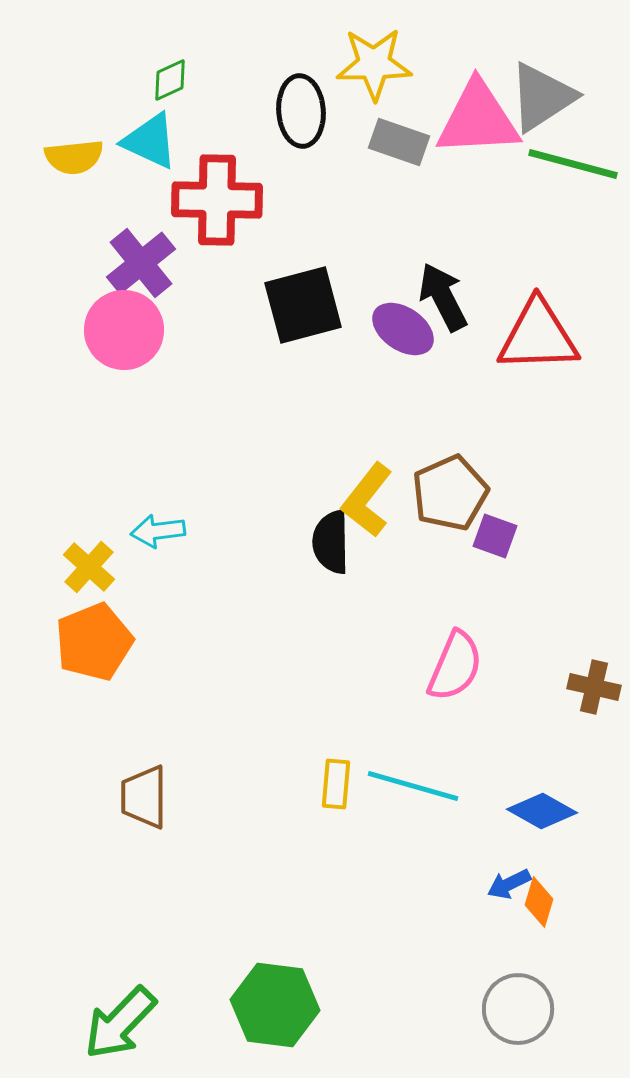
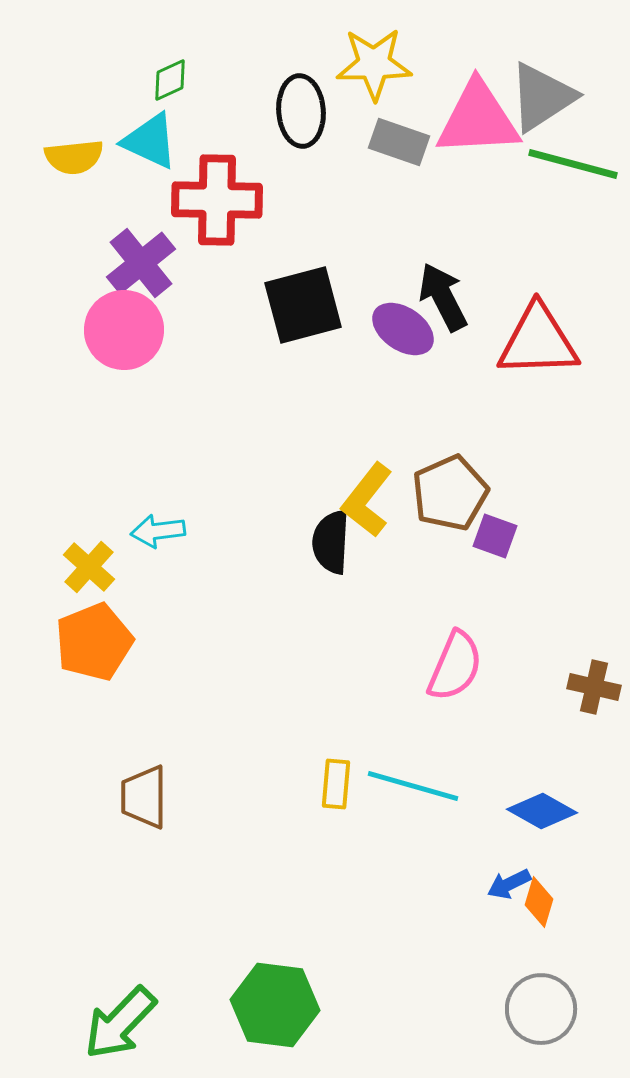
red triangle: moved 5 px down
black semicircle: rotated 4 degrees clockwise
gray circle: moved 23 px right
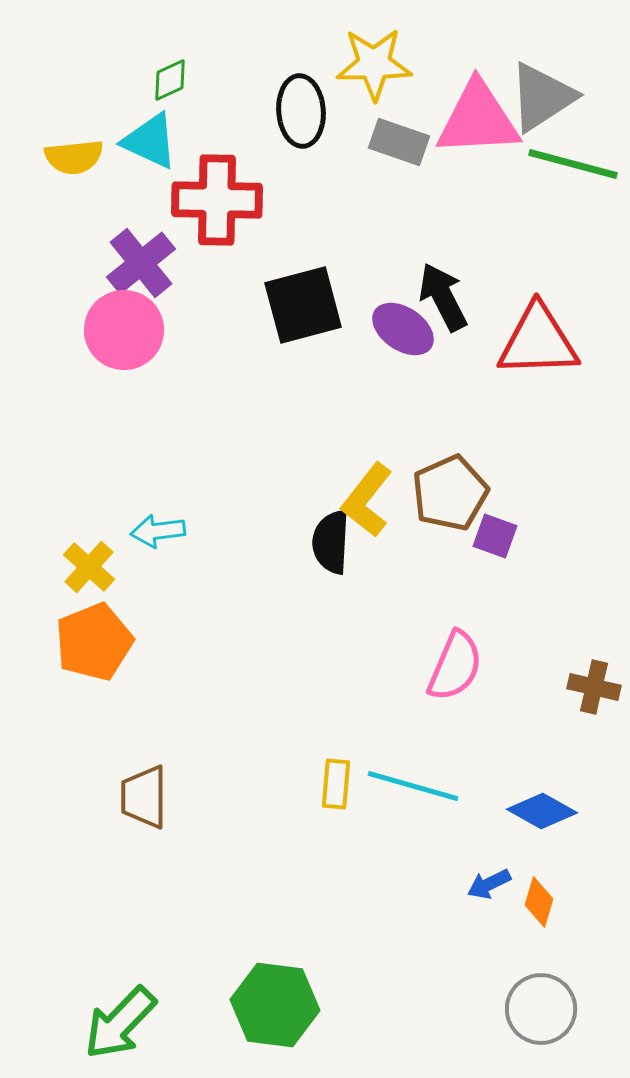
blue arrow: moved 20 px left
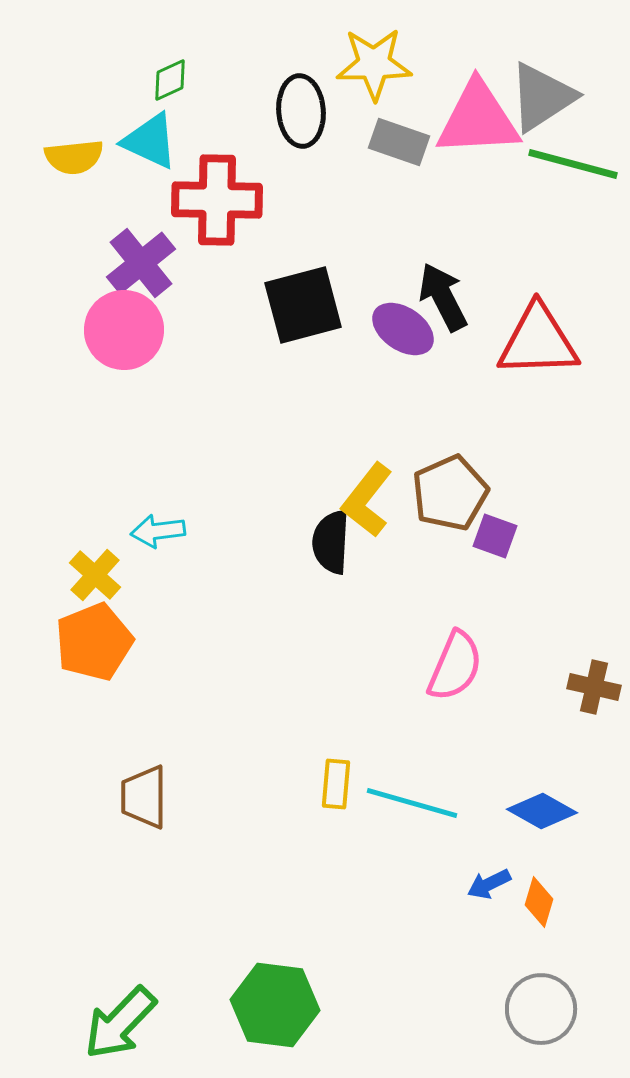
yellow cross: moved 6 px right, 8 px down
cyan line: moved 1 px left, 17 px down
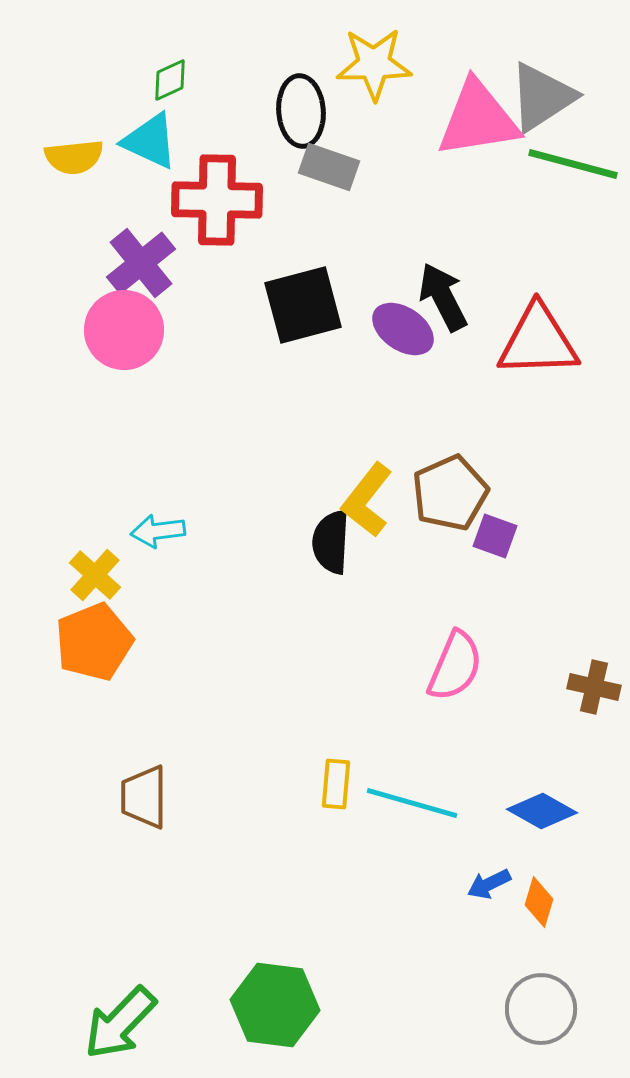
pink triangle: rotated 6 degrees counterclockwise
gray rectangle: moved 70 px left, 25 px down
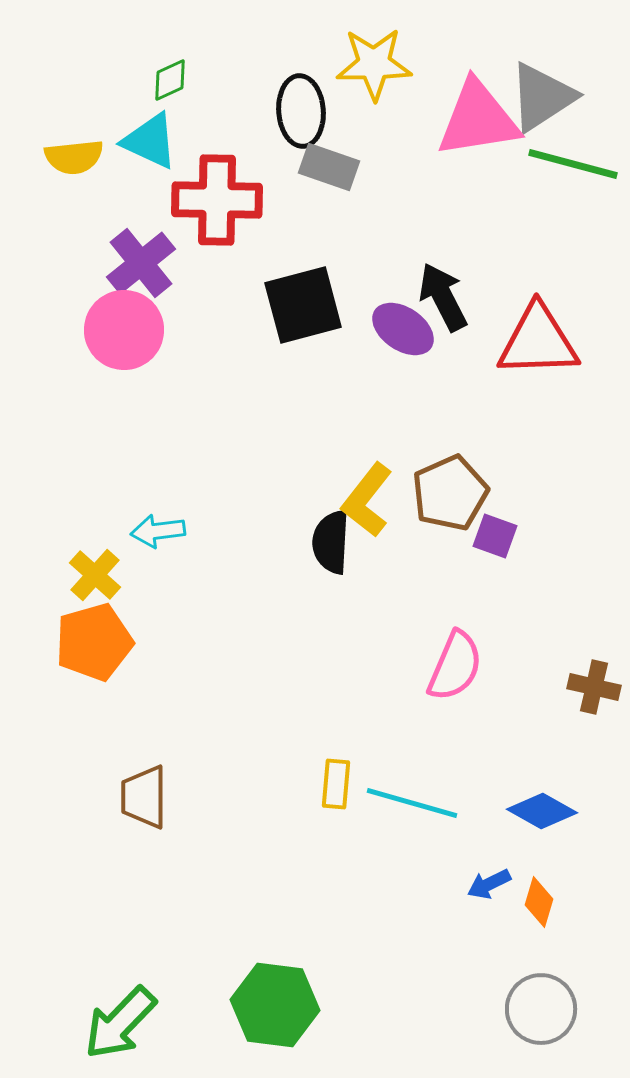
orange pentagon: rotated 6 degrees clockwise
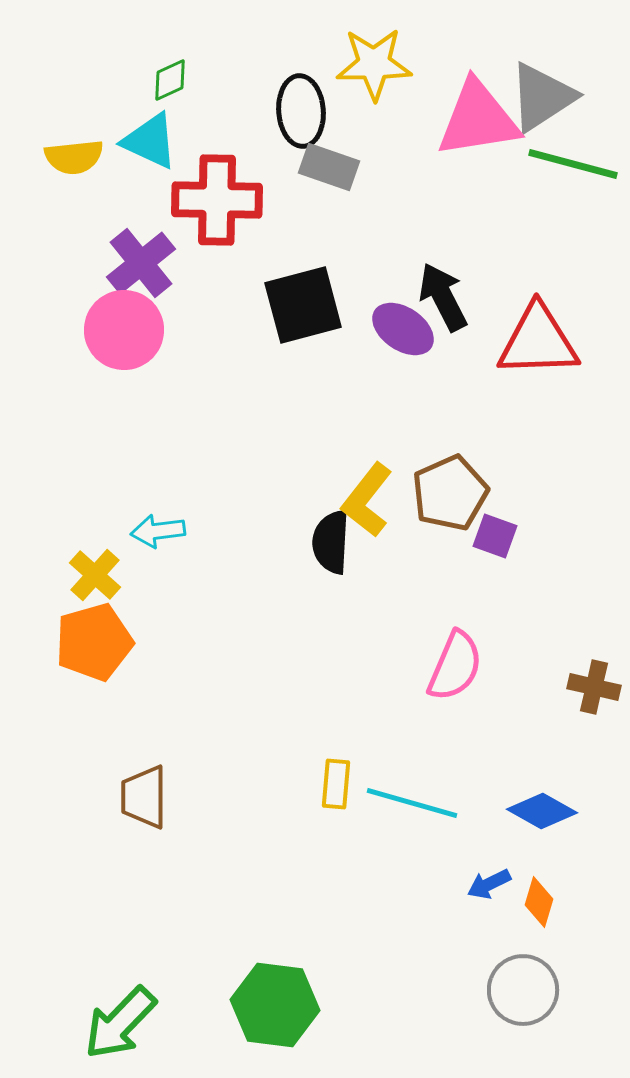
gray circle: moved 18 px left, 19 px up
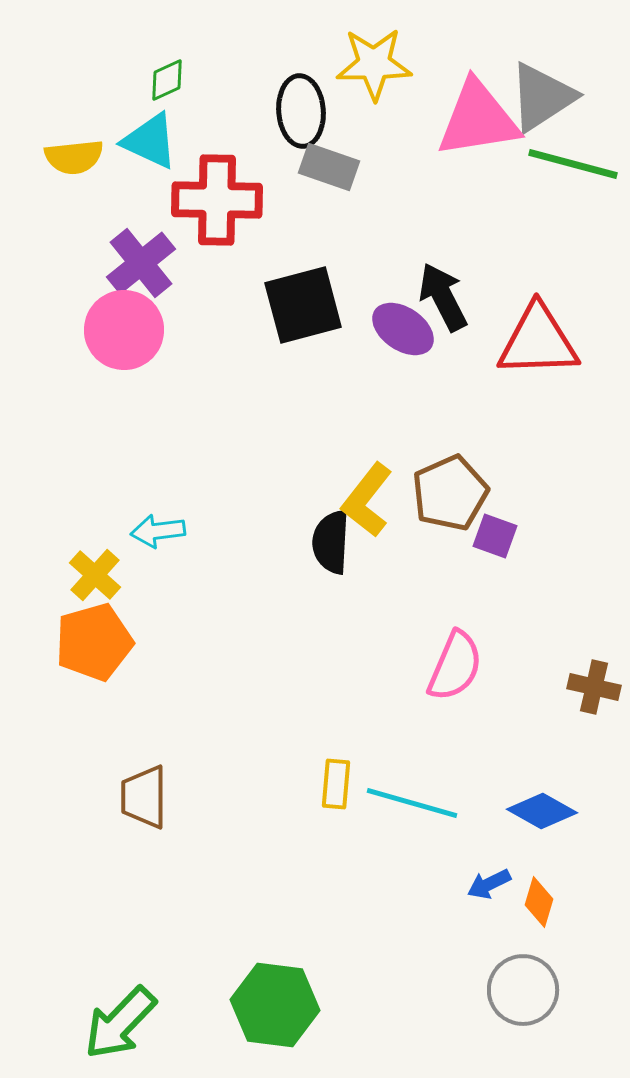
green diamond: moved 3 px left
